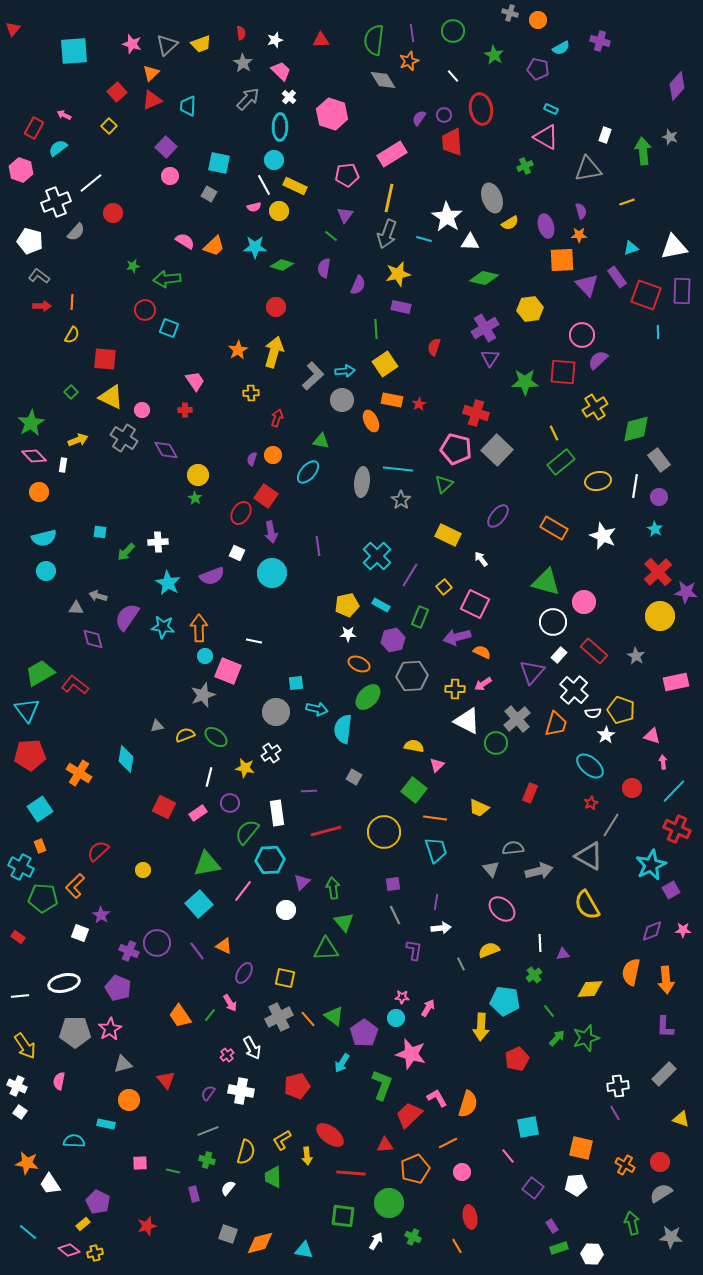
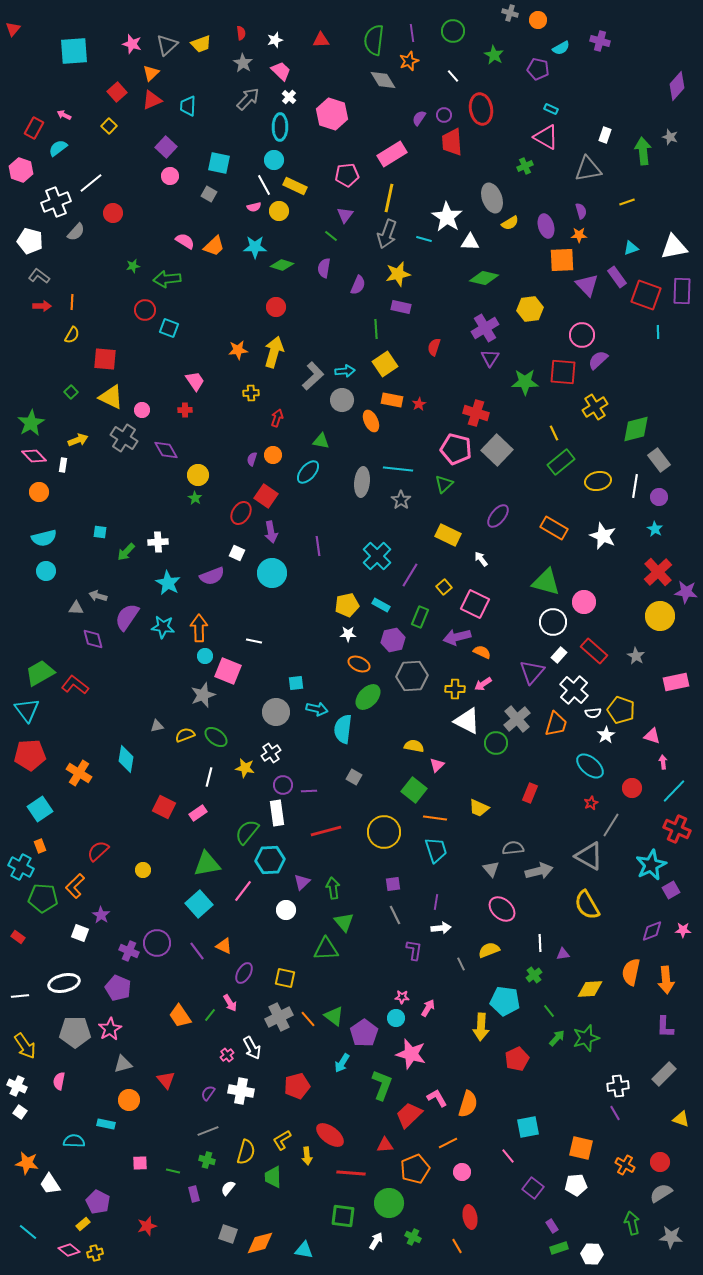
orange star at (238, 350): rotated 24 degrees clockwise
purple circle at (230, 803): moved 53 px right, 18 px up
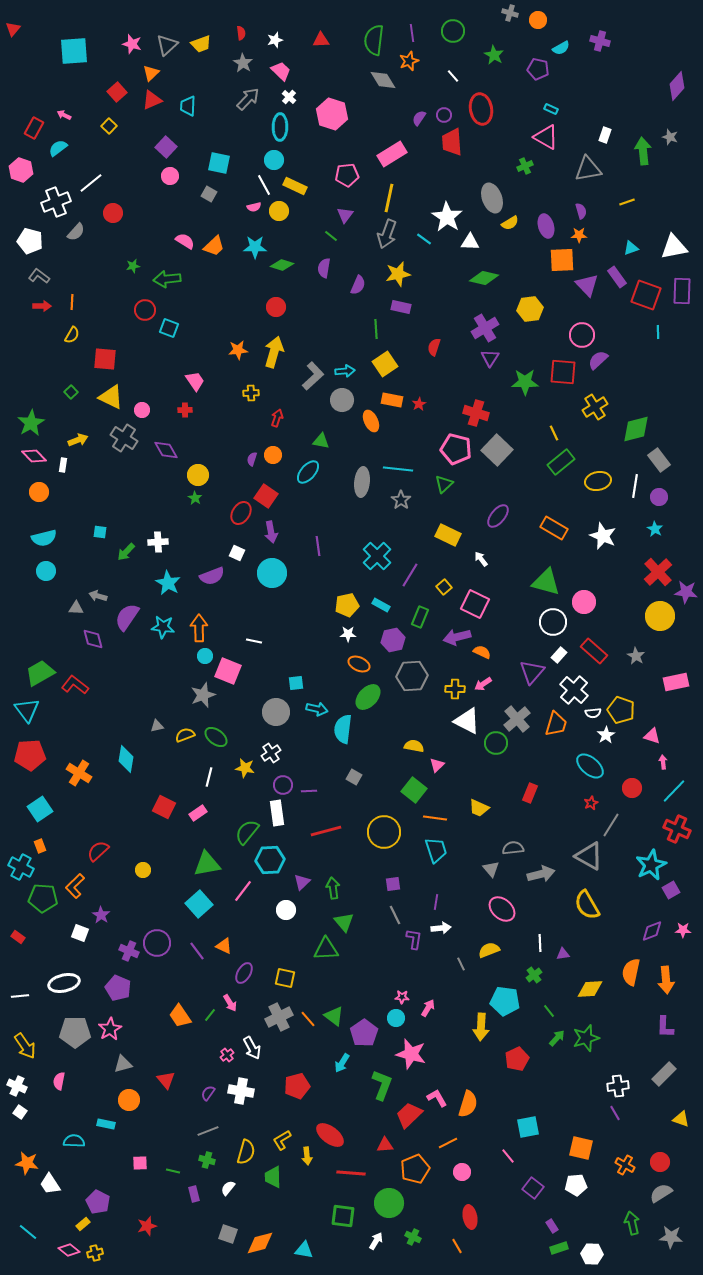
cyan line at (424, 239): rotated 21 degrees clockwise
gray arrow at (539, 871): moved 2 px right, 3 px down
purple L-shape at (414, 950): moved 11 px up
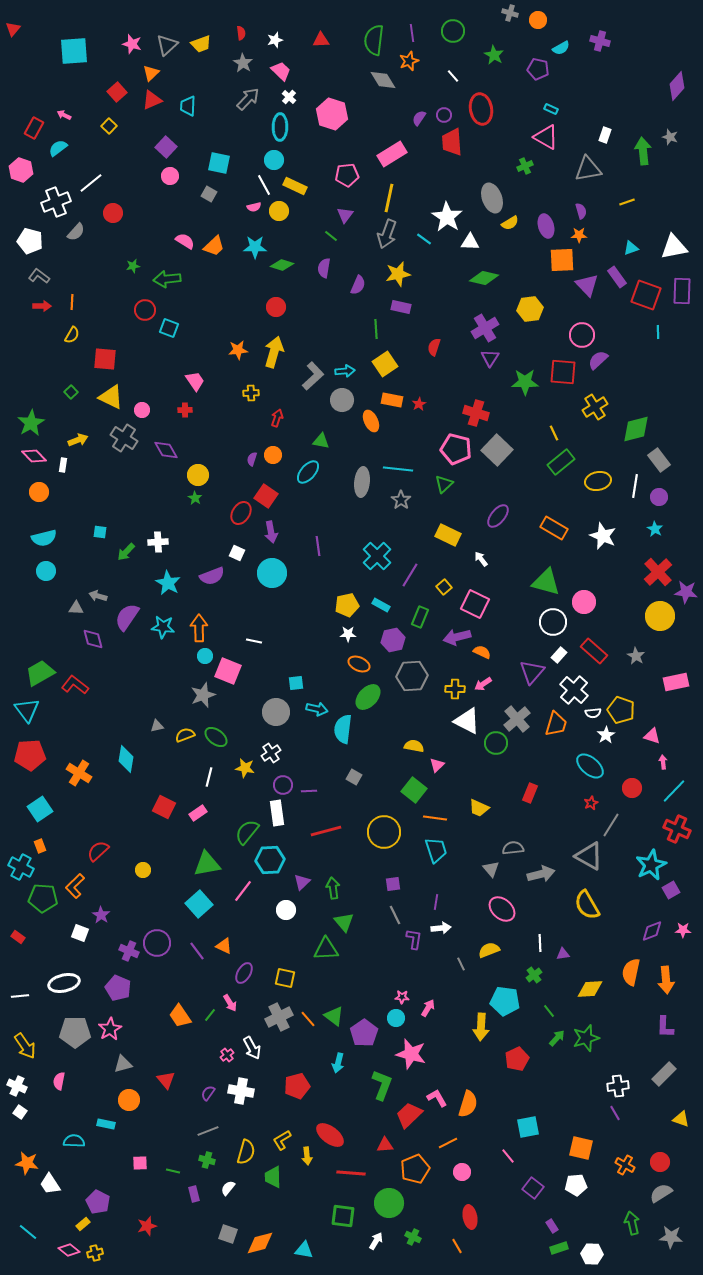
cyan arrow at (342, 1063): moved 4 px left; rotated 18 degrees counterclockwise
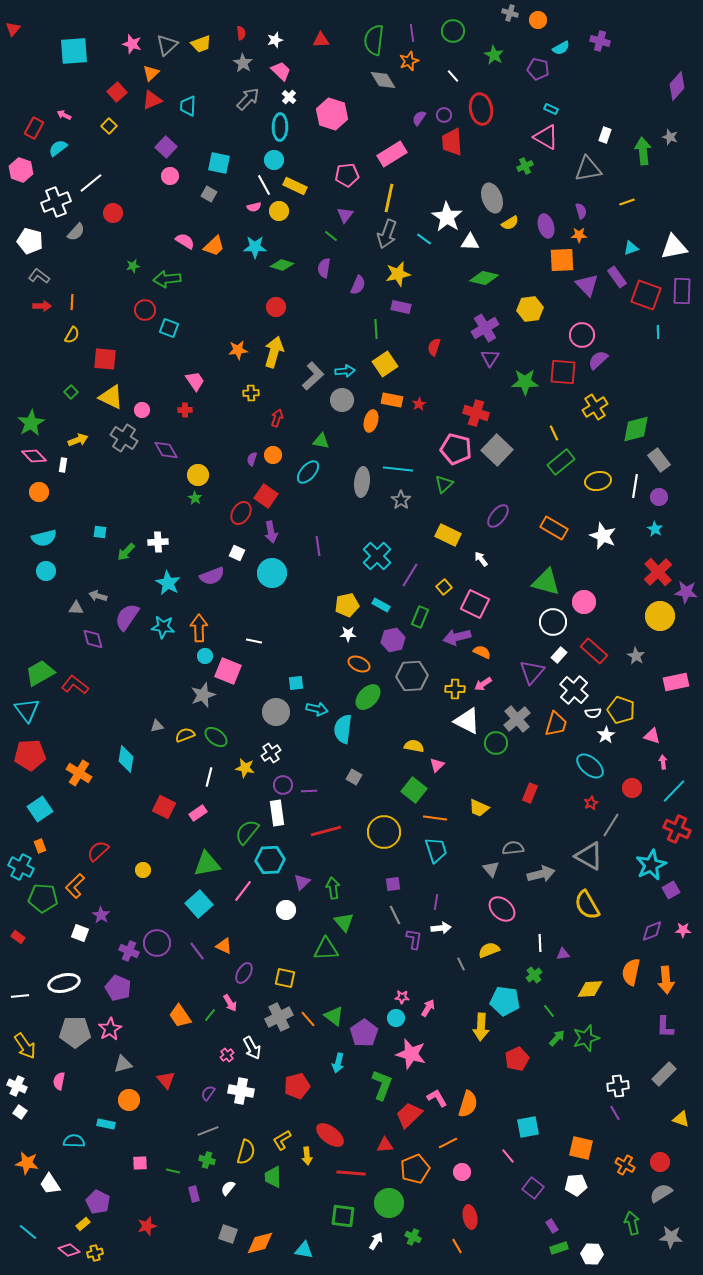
orange ellipse at (371, 421): rotated 40 degrees clockwise
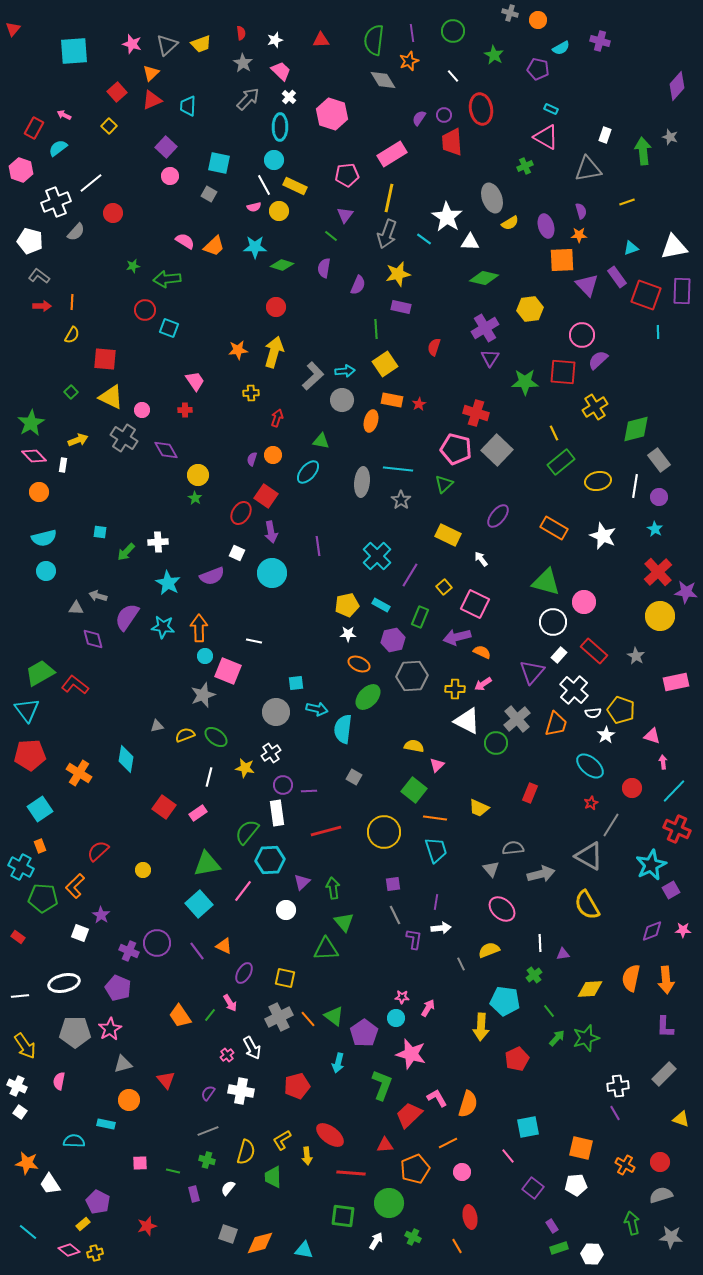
red square at (164, 807): rotated 10 degrees clockwise
orange semicircle at (631, 972): moved 6 px down
gray semicircle at (661, 1193): moved 2 px down; rotated 15 degrees clockwise
